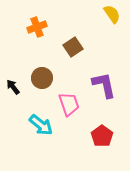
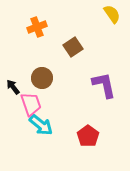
pink trapezoid: moved 38 px left
red pentagon: moved 14 px left
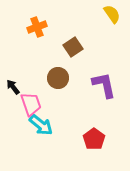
brown circle: moved 16 px right
red pentagon: moved 6 px right, 3 px down
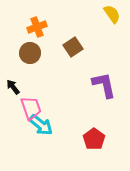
brown circle: moved 28 px left, 25 px up
pink trapezoid: moved 4 px down
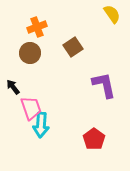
cyan arrow: rotated 55 degrees clockwise
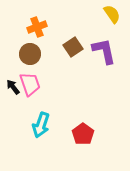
brown circle: moved 1 px down
purple L-shape: moved 34 px up
pink trapezoid: moved 1 px left, 24 px up
cyan arrow: rotated 15 degrees clockwise
red pentagon: moved 11 px left, 5 px up
